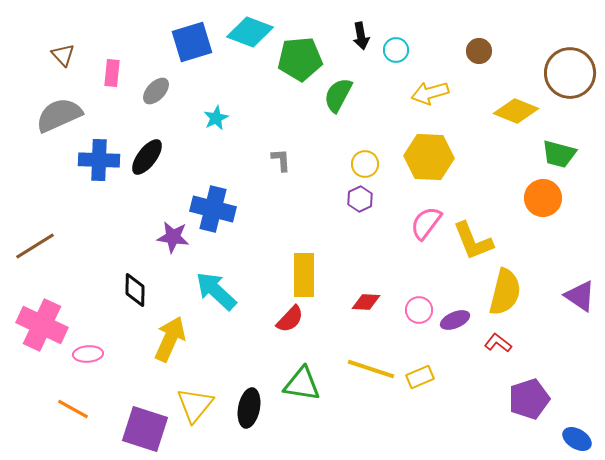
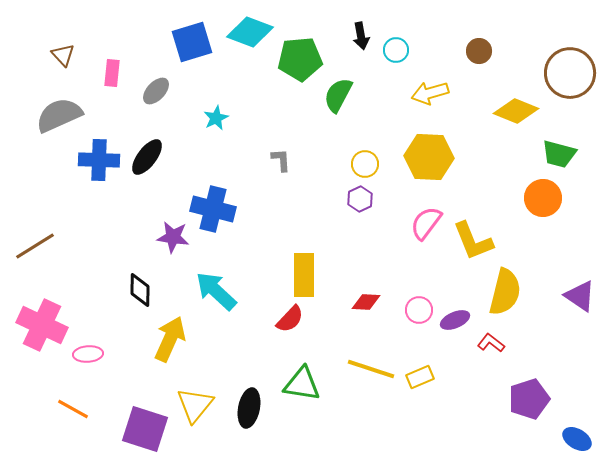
black diamond at (135, 290): moved 5 px right
red L-shape at (498, 343): moved 7 px left
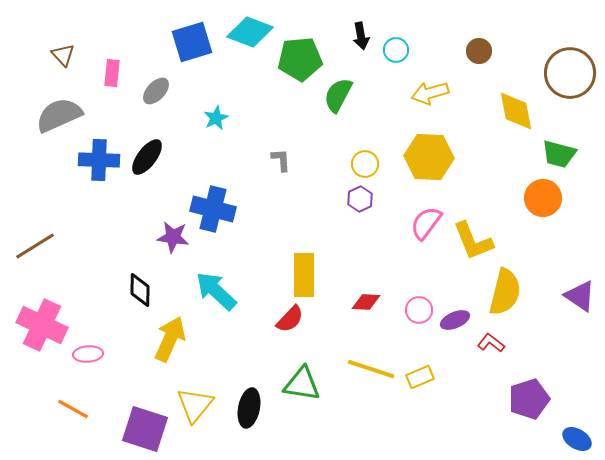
yellow diamond at (516, 111): rotated 57 degrees clockwise
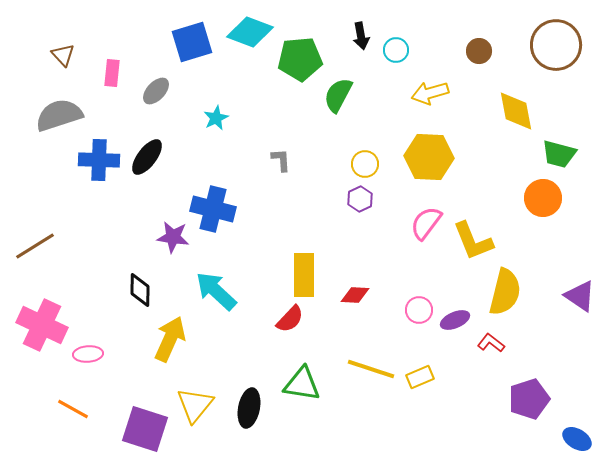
brown circle at (570, 73): moved 14 px left, 28 px up
gray semicircle at (59, 115): rotated 6 degrees clockwise
red diamond at (366, 302): moved 11 px left, 7 px up
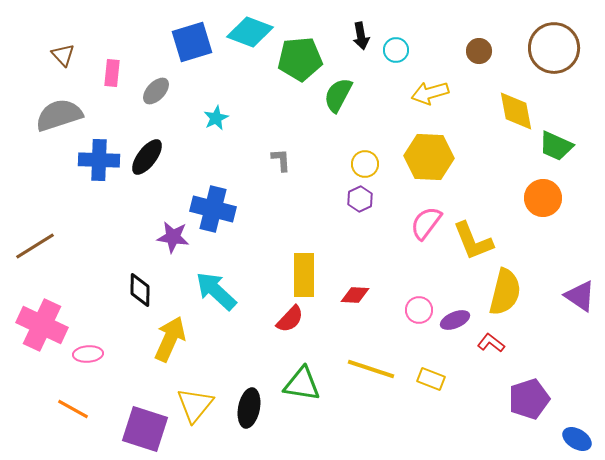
brown circle at (556, 45): moved 2 px left, 3 px down
green trapezoid at (559, 154): moved 3 px left, 8 px up; rotated 9 degrees clockwise
yellow rectangle at (420, 377): moved 11 px right, 2 px down; rotated 44 degrees clockwise
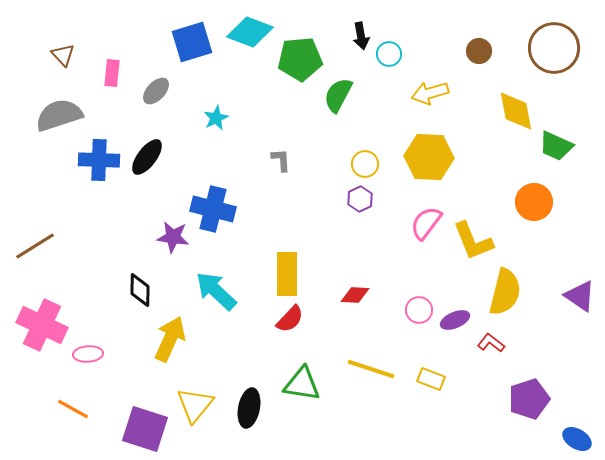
cyan circle at (396, 50): moved 7 px left, 4 px down
orange circle at (543, 198): moved 9 px left, 4 px down
yellow rectangle at (304, 275): moved 17 px left, 1 px up
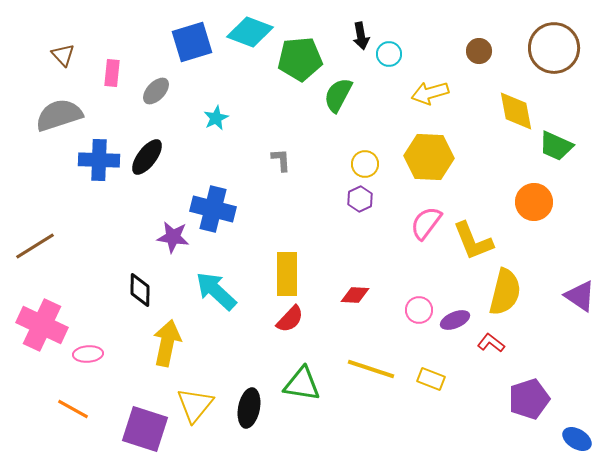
yellow arrow at (170, 339): moved 3 px left, 4 px down; rotated 12 degrees counterclockwise
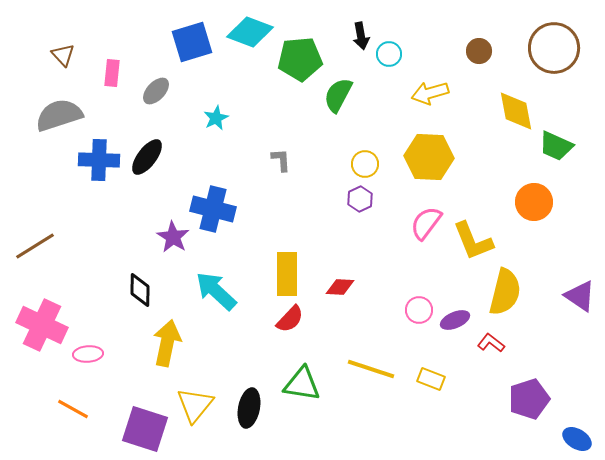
purple star at (173, 237): rotated 24 degrees clockwise
red diamond at (355, 295): moved 15 px left, 8 px up
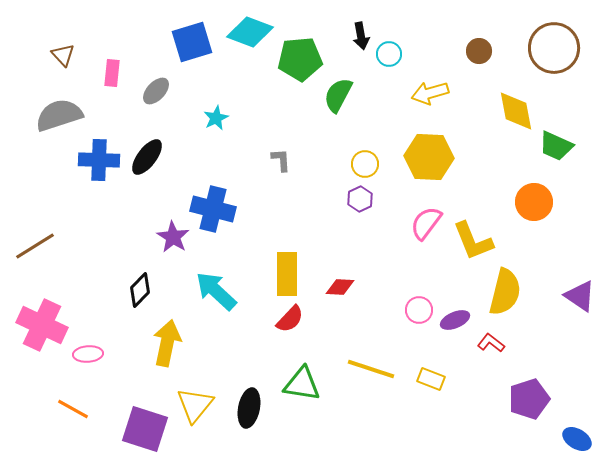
black diamond at (140, 290): rotated 44 degrees clockwise
